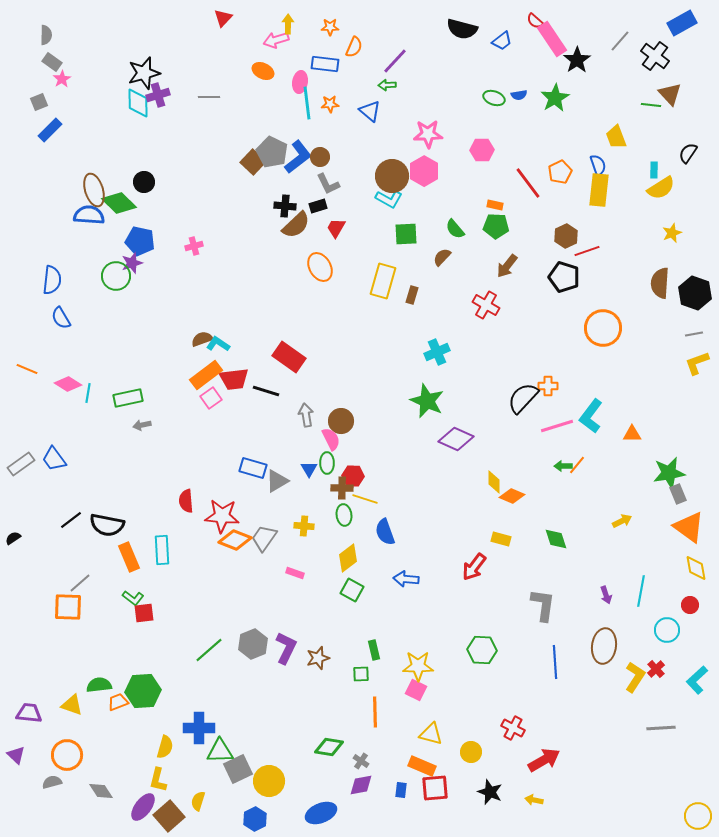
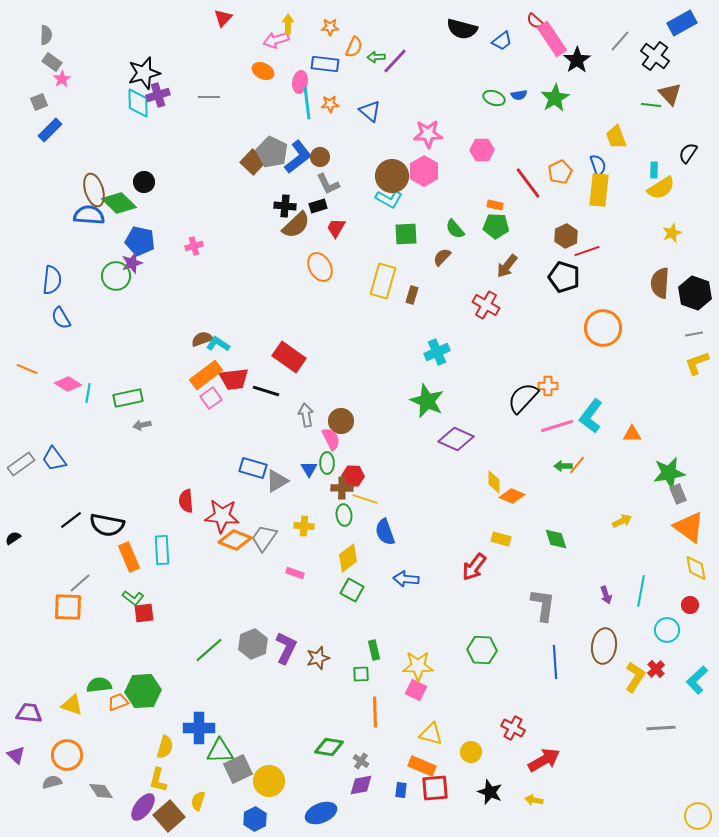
green arrow at (387, 85): moved 11 px left, 28 px up
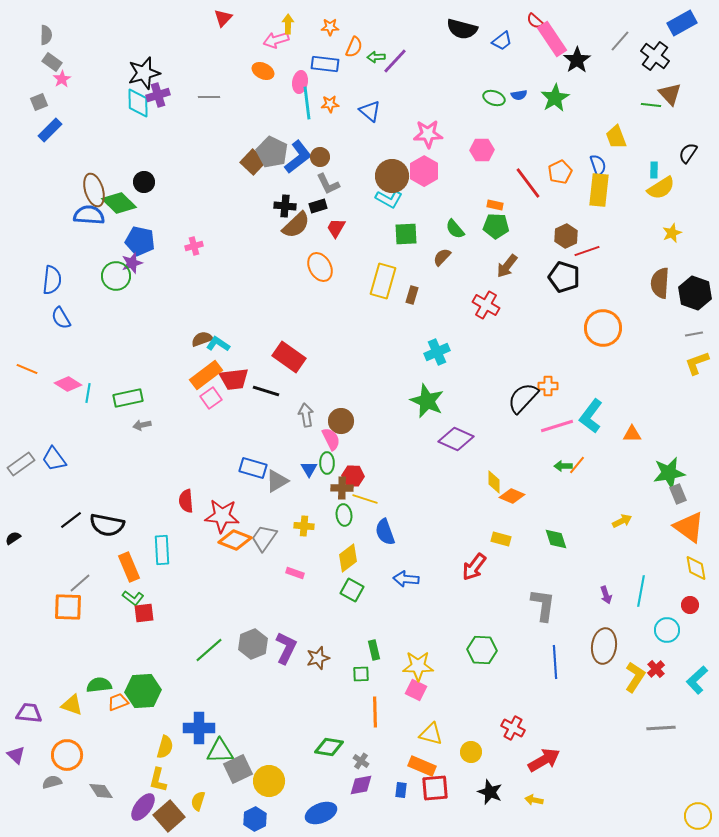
orange rectangle at (129, 557): moved 10 px down
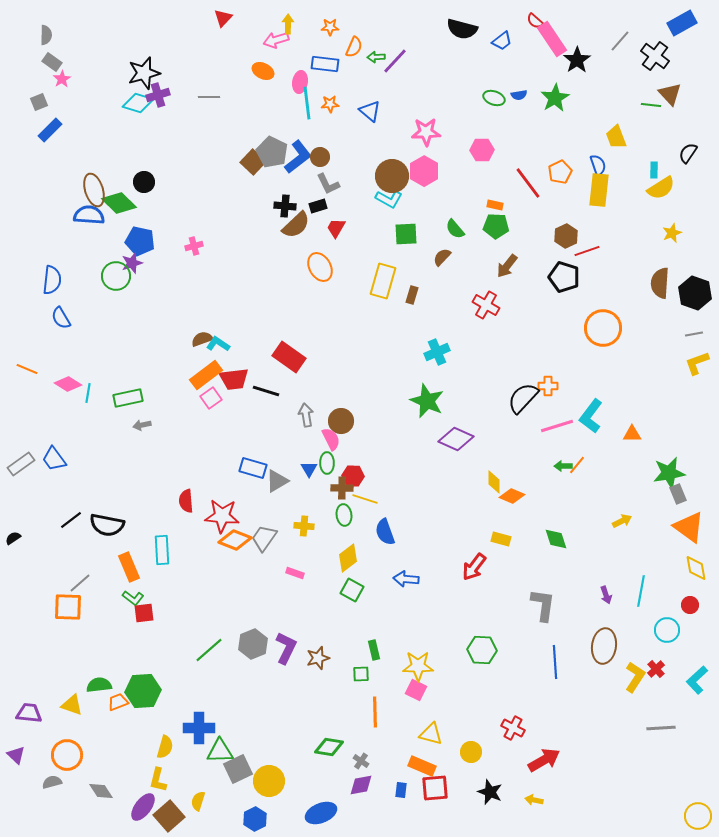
cyan diamond at (138, 103): rotated 72 degrees counterclockwise
pink star at (428, 134): moved 2 px left, 2 px up
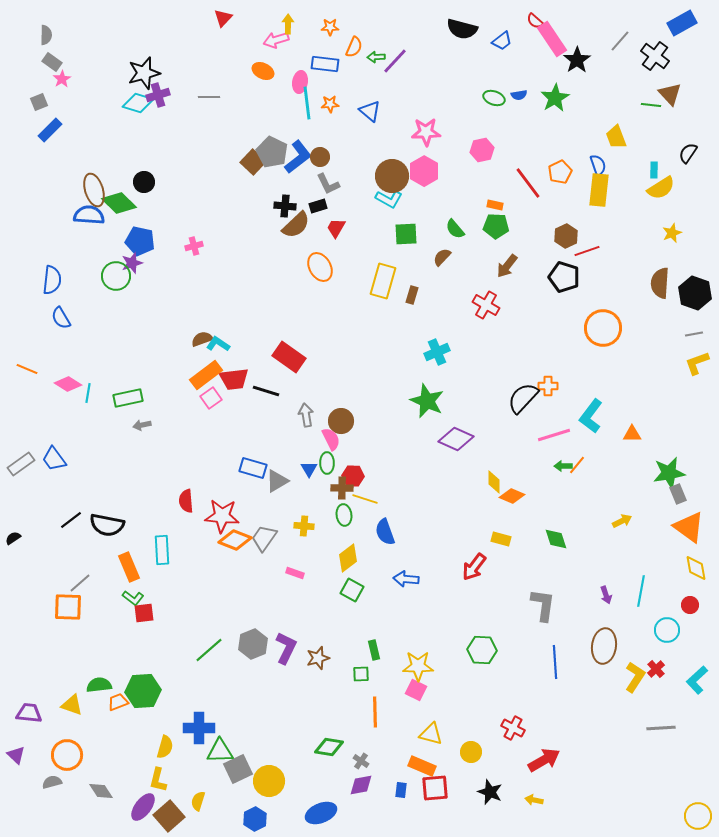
pink hexagon at (482, 150): rotated 10 degrees counterclockwise
pink line at (557, 426): moved 3 px left, 9 px down
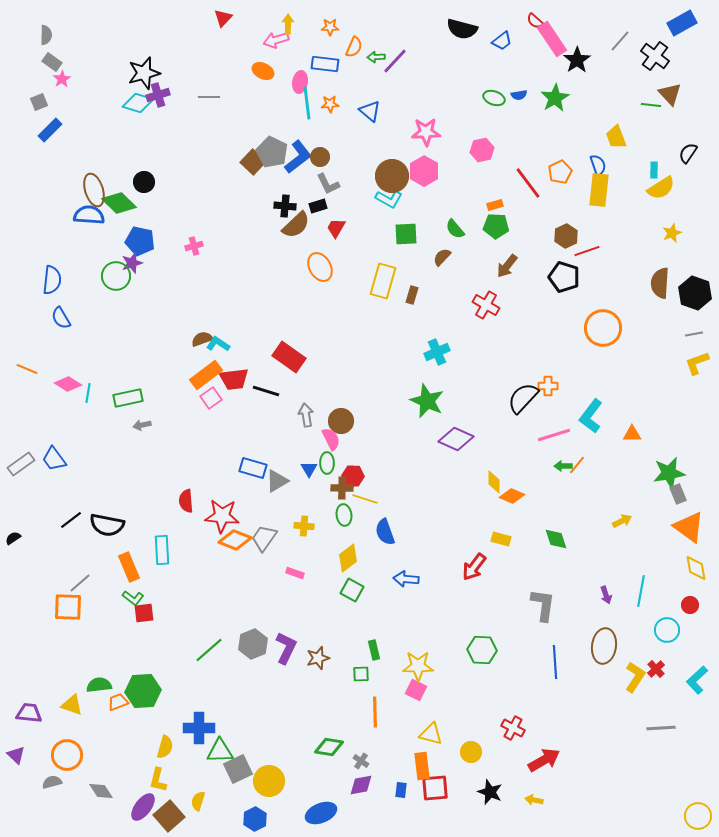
orange rectangle at (495, 205): rotated 28 degrees counterclockwise
orange rectangle at (422, 766): rotated 60 degrees clockwise
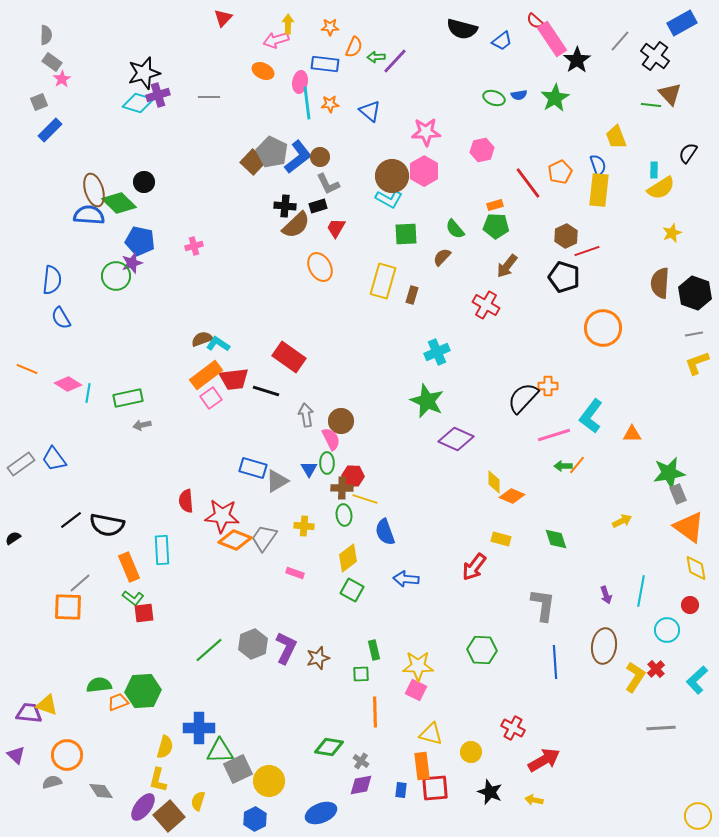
yellow triangle at (72, 705): moved 25 px left
